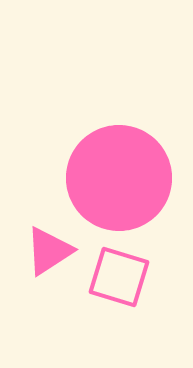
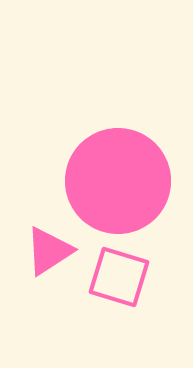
pink circle: moved 1 px left, 3 px down
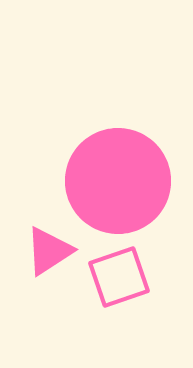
pink square: rotated 36 degrees counterclockwise
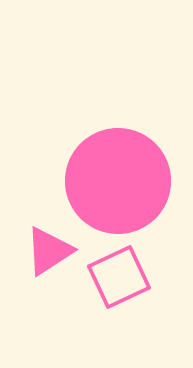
pink square: rotated 6 degrees counterclockwise
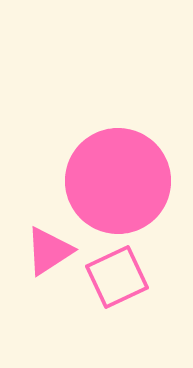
pink square: moved 2 px left
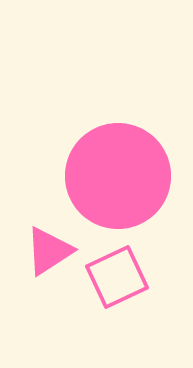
pink circle: moved 5 px up
